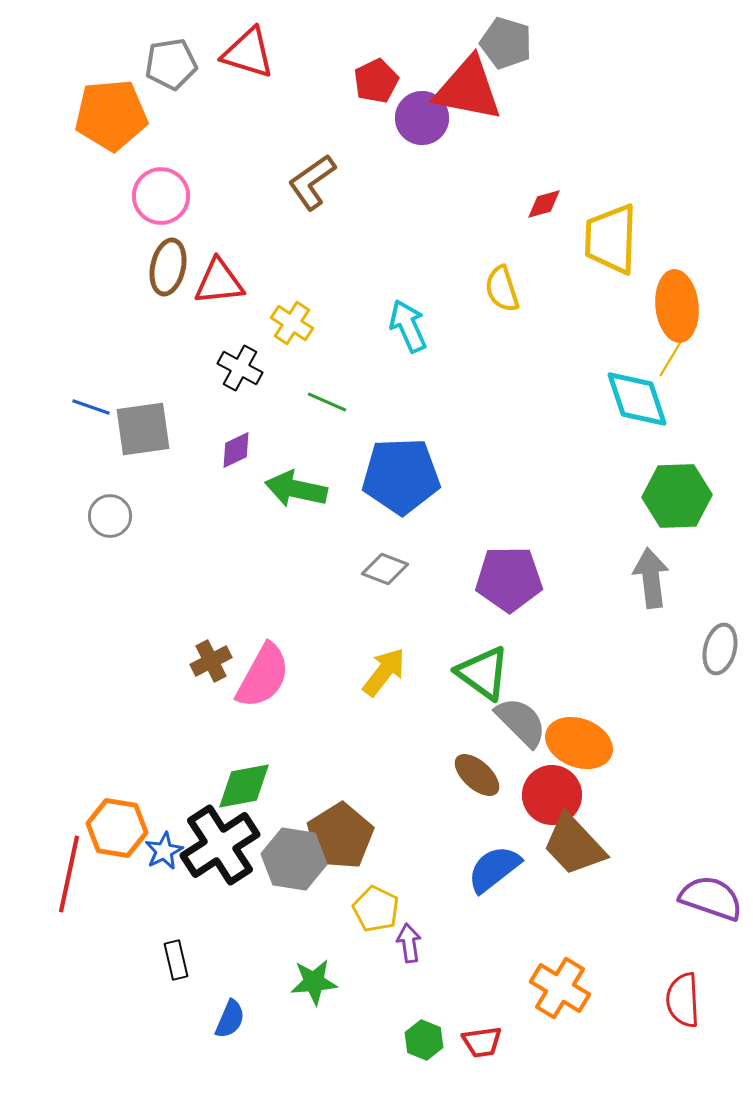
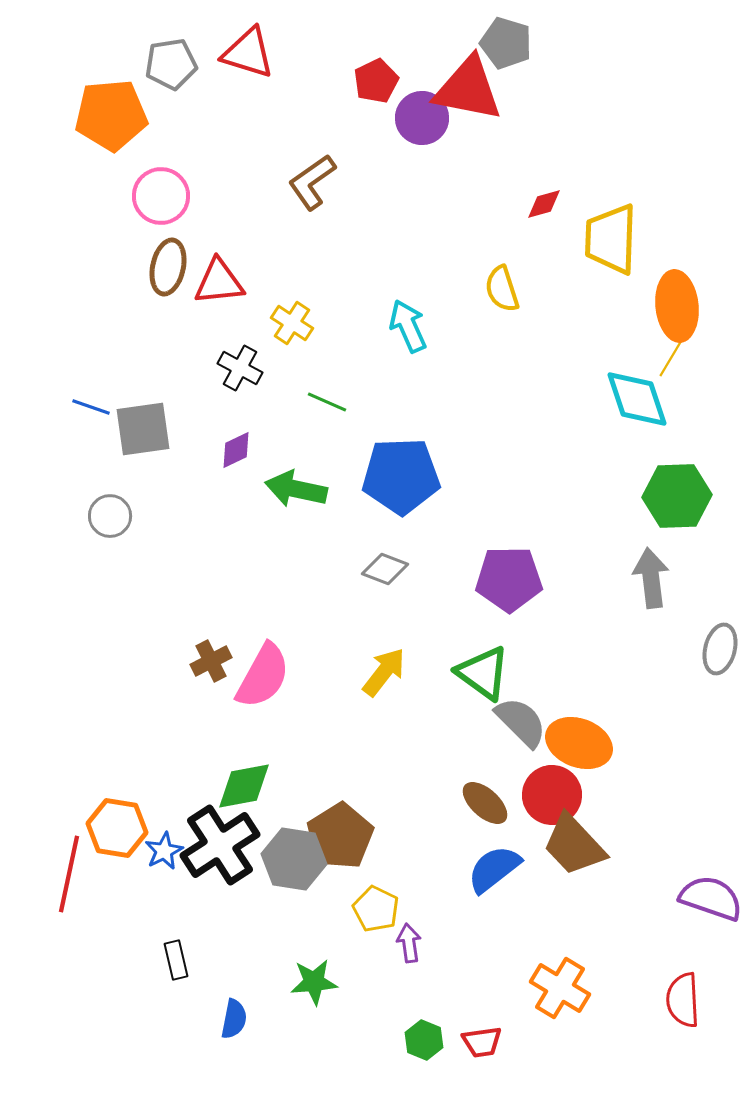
brown ellipse at (477, 775): moved 8 px right, 28 px down
blue semicircle at (230, 1019): moved 4 px right; rotated 12 degrees counterclockwise
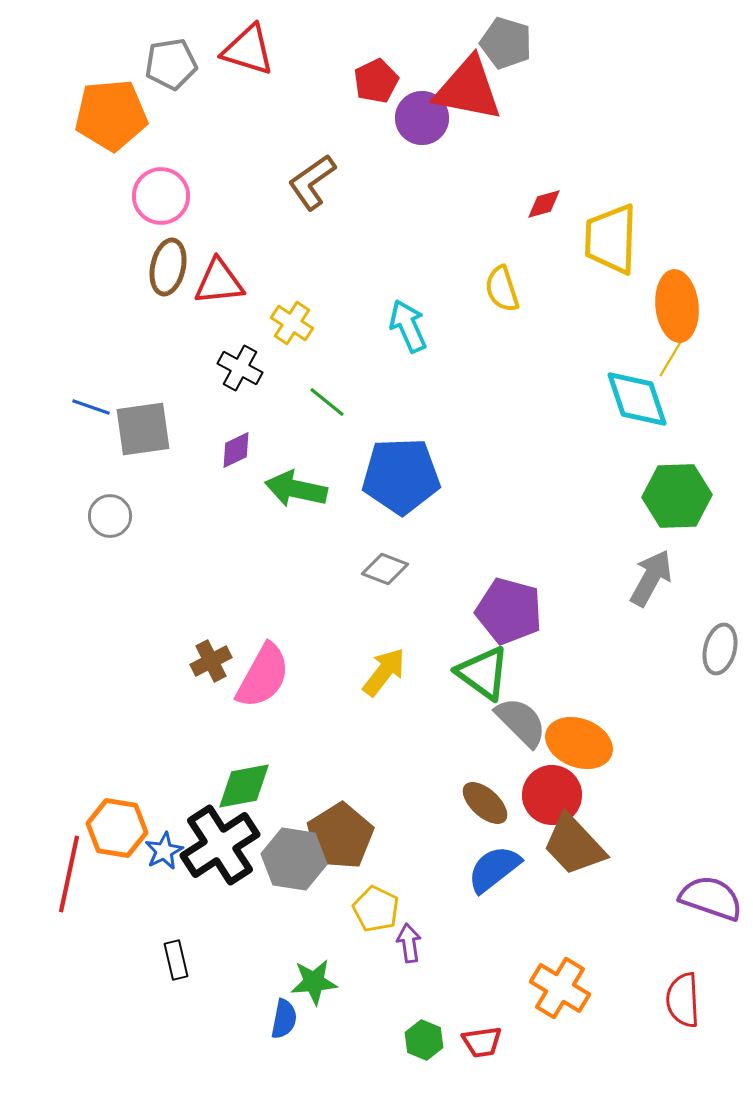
red triangle at (248, 53): moved 3 px up
green line at (327, 402): rotated 15 degrees clockwise
gray arrow at (651, 578): rotated 36 degrees clockwise
purple pentagon at (509, 579): moved 32 px down; rotated 16 degrees clockwise
blue semicircle at (234, 1019): moved 50 px right
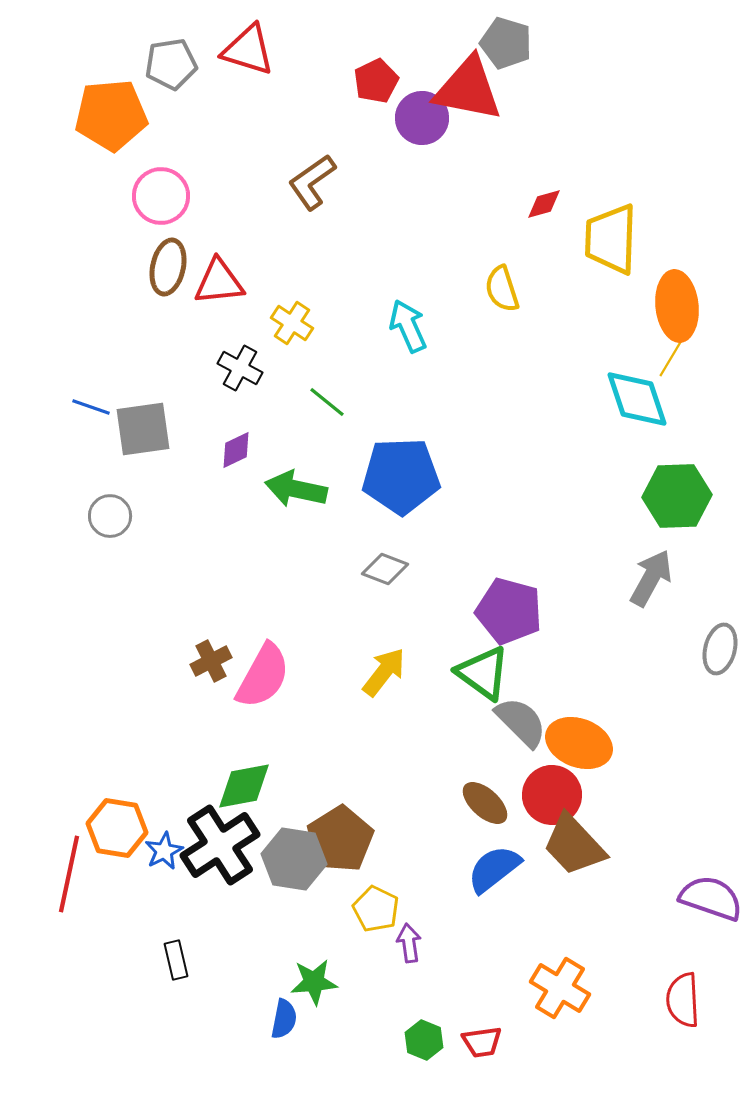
brown pentagon at (340, 836): moved 3 px down
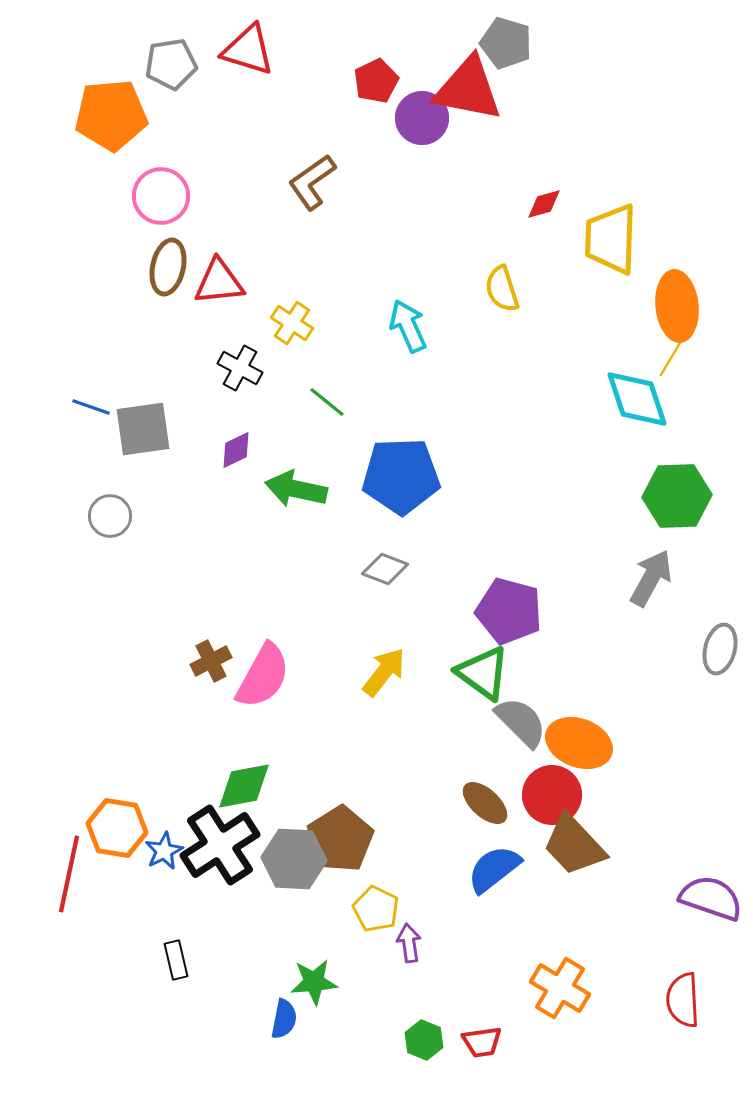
gray hexagon at (294, 859): rotated 6 degrees counterclockwise
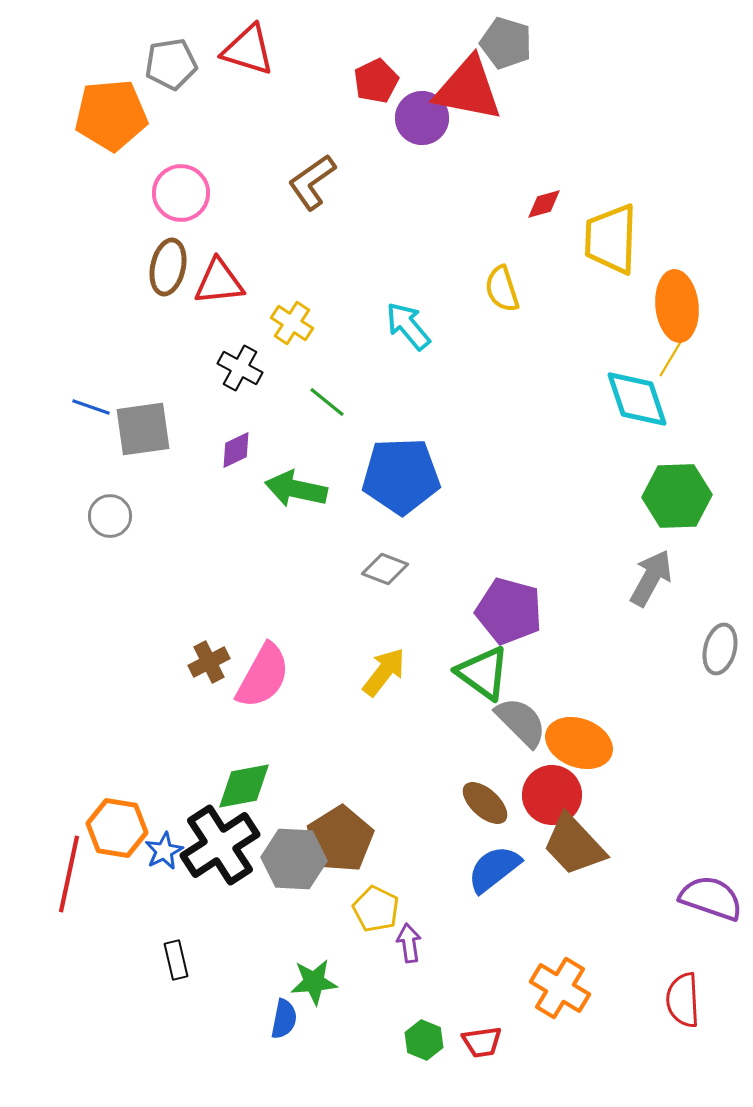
pink circle at (161, 196): moved 20 px right, 3 px up
cyan arrow at (408, 326): rotated 16 degrees counterclockwise
brown cross at (211, 661): moved 2 px left, 1 px down
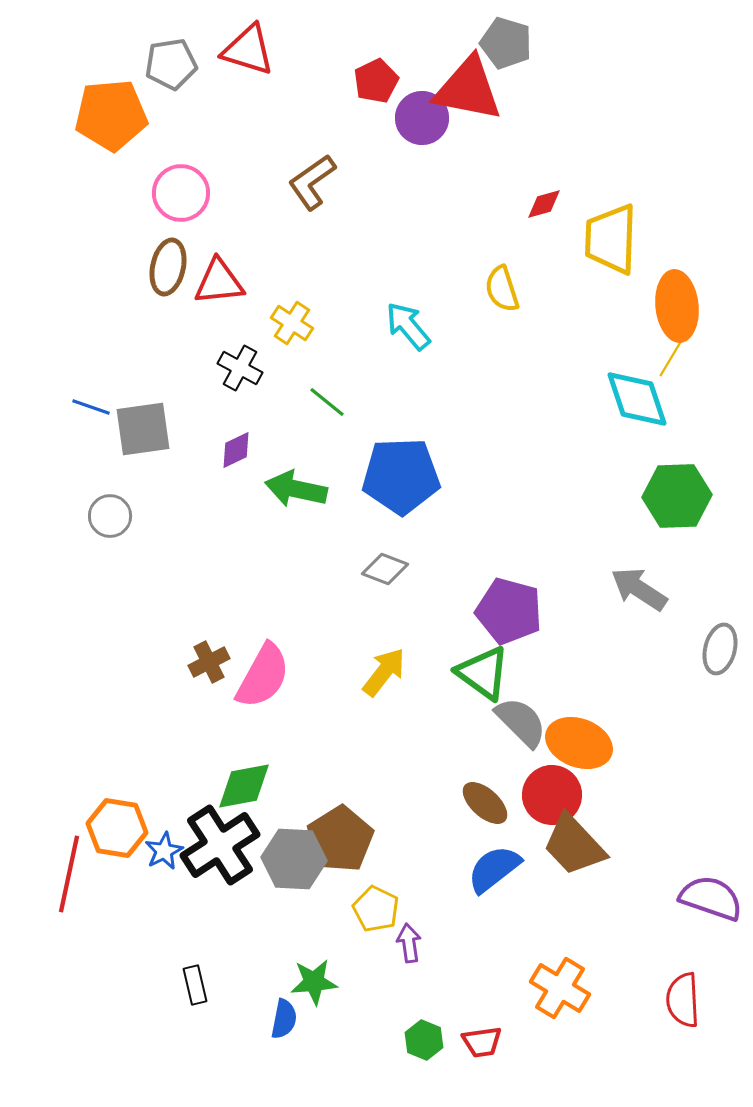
gray arrow at (651, 578): moved 12 px left, 11 px down; rotated 86 degrees counterclockwise
black rectangle at (176, 960): moved 19 px right, 25 px down
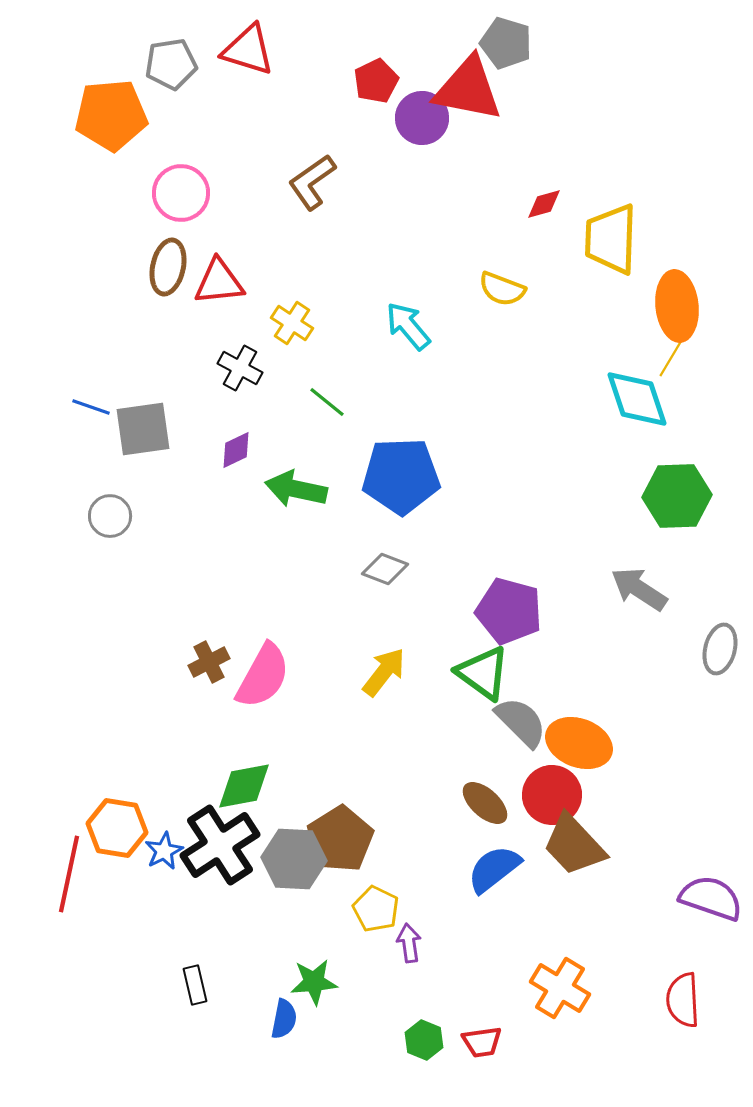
yellow semicircle at (502, 289): rotated 51 degrees counterclockwise
